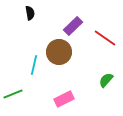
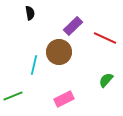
red line: rotated 10 degrees counterclockwise
green line: moved 2 px down
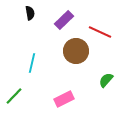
purple rectangle: moved 9 px left, 6 px up
red line: moved 5 px left, 6 px up
brown circle: moved 17 px right, 1 px up
cyan line: moved 2 px left, 2 px up
green line: moved 1 px right; rotated 24 degrees counterclockwise
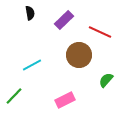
brown circle: moved 3 px right, 4 px down
cyan line: moved 2 px down; rotated 48 degrees clockwise
pink rectangle: moved 1 px right, 1 px down
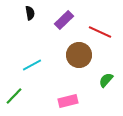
pink rectangle: moved 3 px right, 1 px down; rotated 12 degrees clockwise
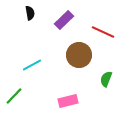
red line: moved 3 px right
green semicircle: moved 1 px up; rotated 21 degrees counterclockwise
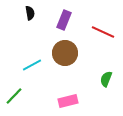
purple rectangle: rotated 24 degrees counterclockwise
brown circle: moved 14 px left, 2 px up
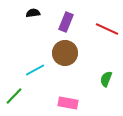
black semicircle: moved 3 px right; rotated 88 degrees counterclockwise
purple rectangle: moved 2 px right, 2 px down
red line: moved 4 px right, 3 px up
cyan line: moved 3 px right, 5 px down
pink rectangle: moved 2 px down; rotated 24 degrees clockwise
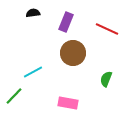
brown circle: moved 8 px right
cyan line: moved 2 px left, 2 px down
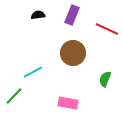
black semicircle: moved 5 px right, 2 px down
purple rectangle: moved 6 px right, 7 px up
green semicircle: moved 1 px left
